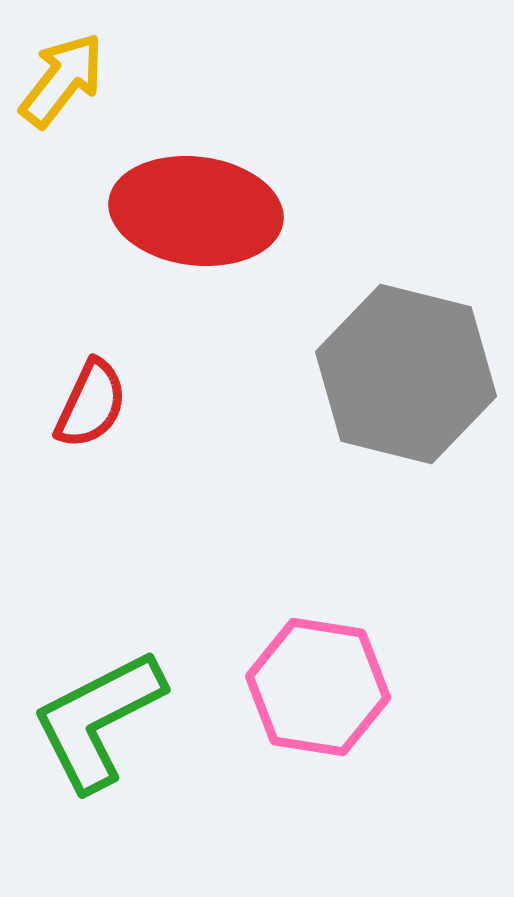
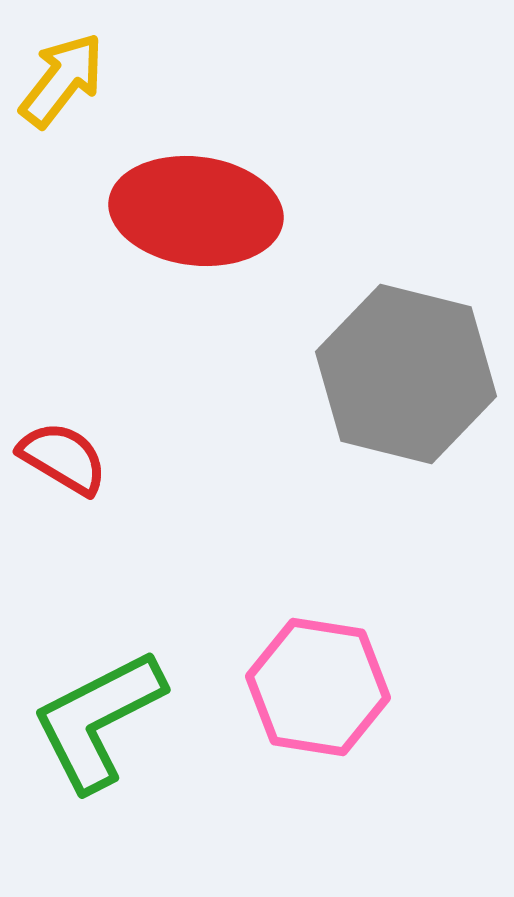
red semicircle: moved 28 px left, 54 px down; rotated 84 degrees counterclockwise
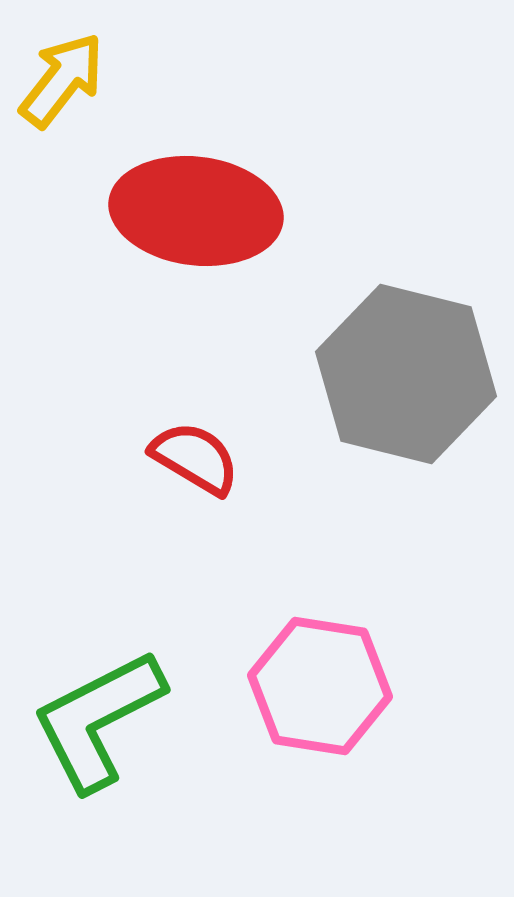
red semicircle: moved 132 px right
pink hexagon: moved 2 px right, 1 px up
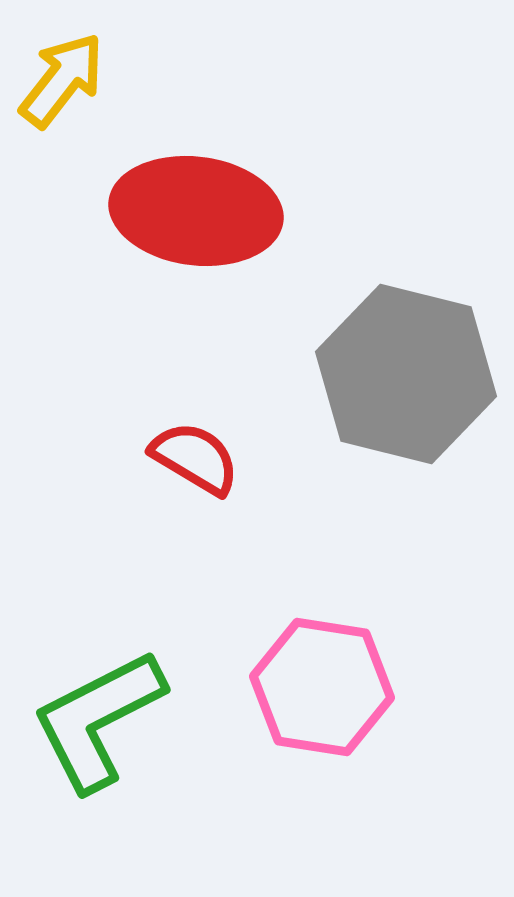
pink hexagon: moved 2 px right, 1 px down
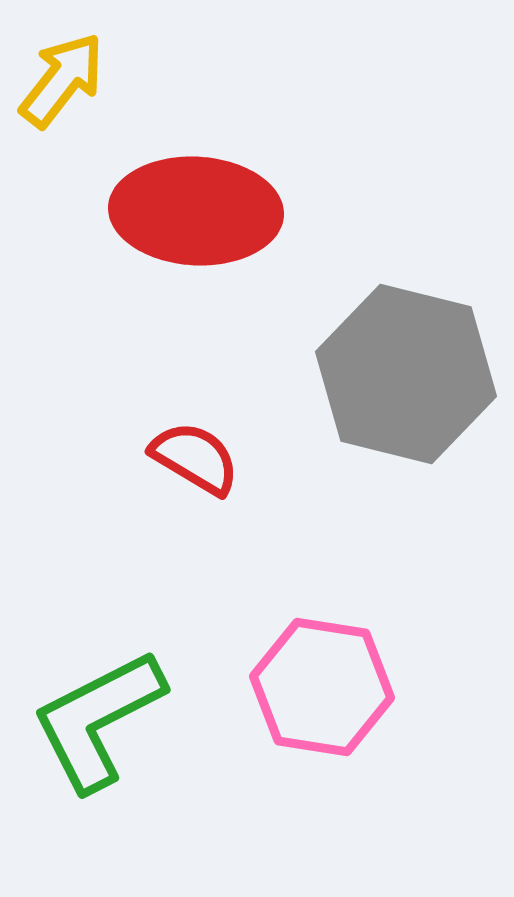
red ellipse: rotated 4 degrees counterclockwise
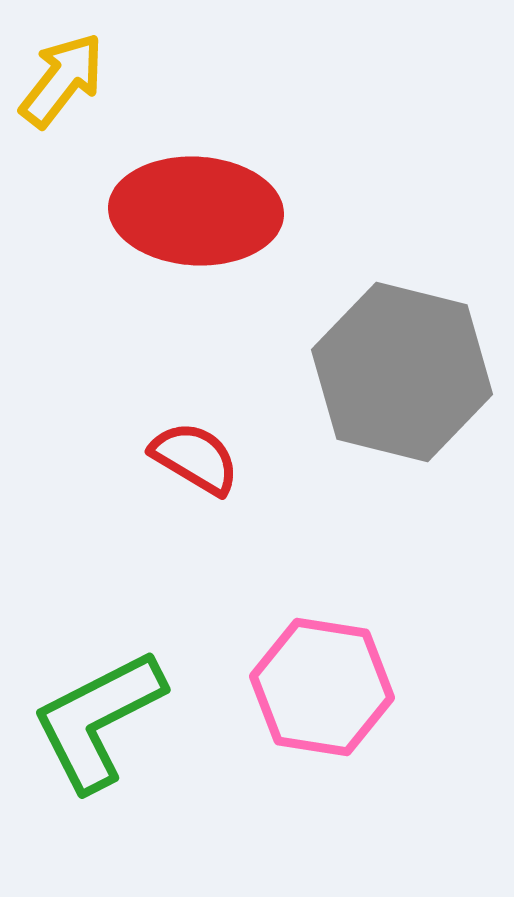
gray hexagon: moved 4 px left, 2 px up
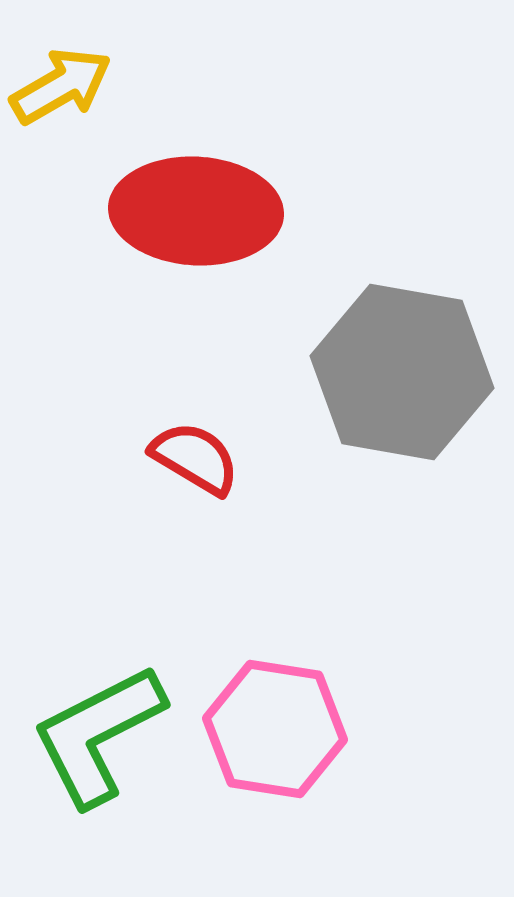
yellow arrow: moved 1 px left, 6 px down; rotated 22 degrees clockwise
gray hexagon: rotated 4 degrees counterclockwise
pink hexagon: moved 47 px left, 42 px down
green L-shape: moved 15 px down
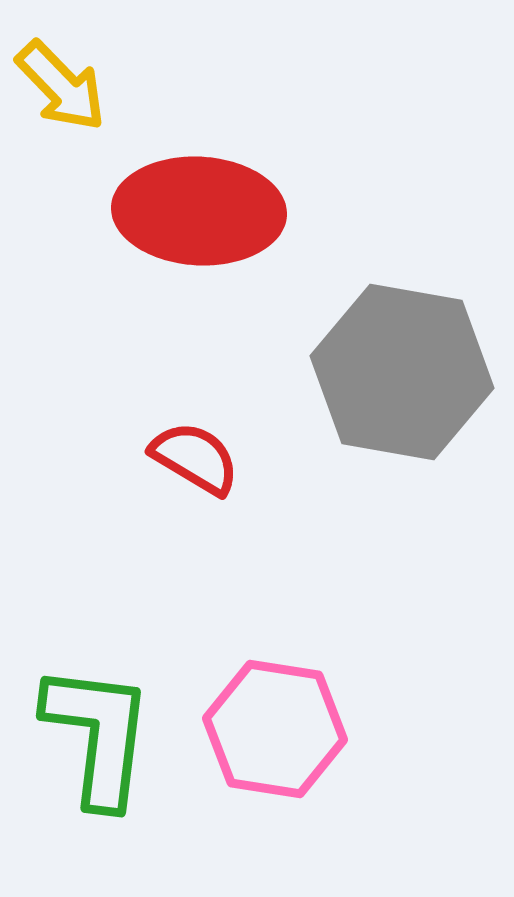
yellow arrow: rotated 76 degrees clockwise
red ellipse: moved 3 px right
green L-shape: rotated 124 degrees clockwise
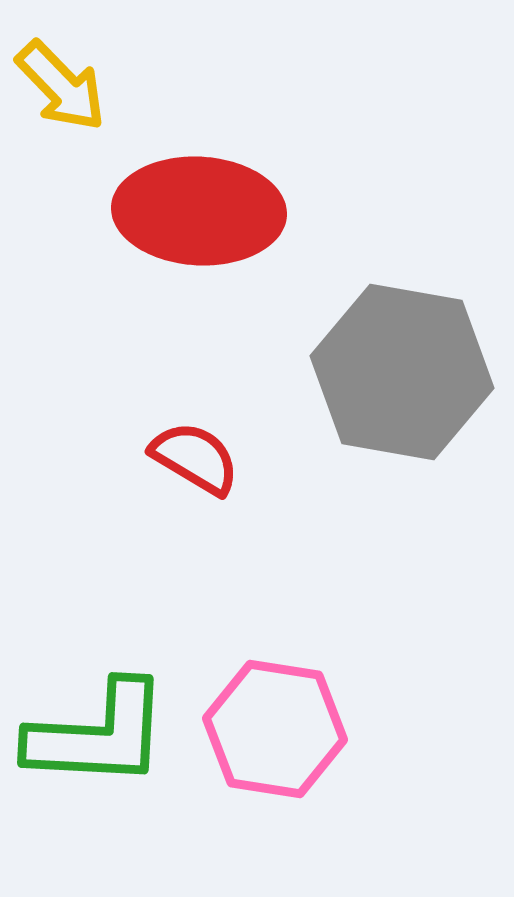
green L-shape: rotated 86 degrees clockwise
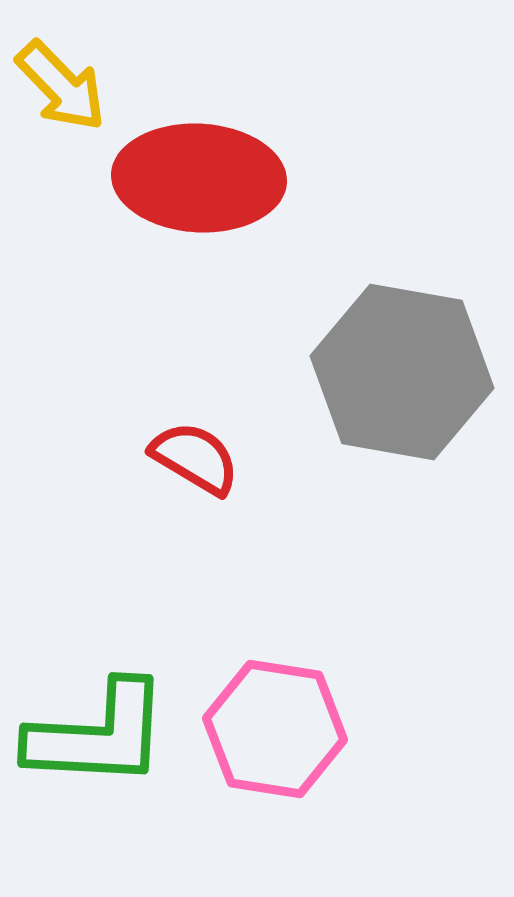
red ellipse: moved 33 px up
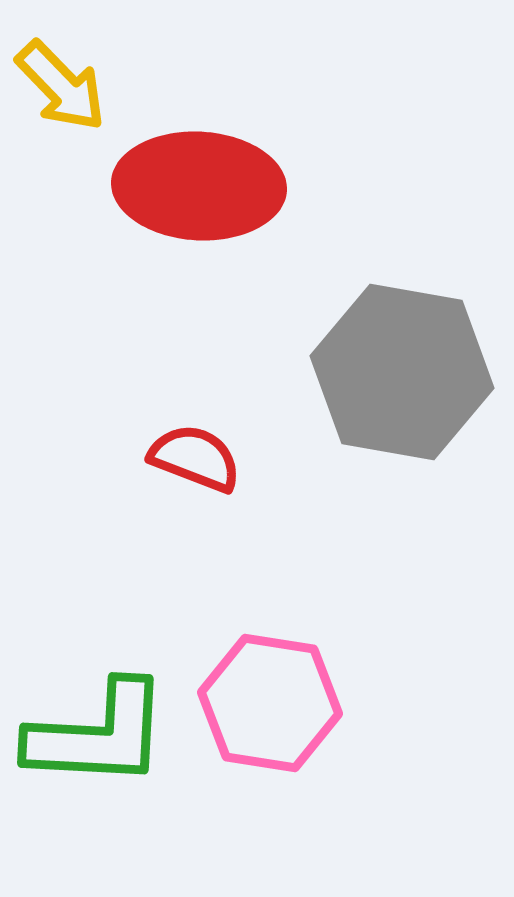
red ellipse: moved 8 px down
red semicircle: rotated 10 degrees counterclockwise
pink hexagon: moved 5 px left, 26 px up
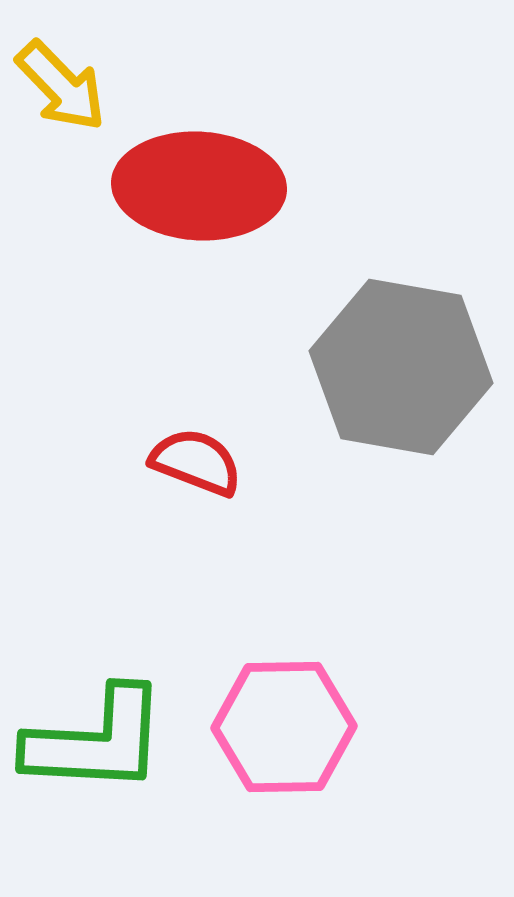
gray hexagon: moved 1 px left, 5 px up
red semicircle: moved 1 px right, 4 px down
pink hexagon: moved 14 px right, 24 px down; rotated 10 degrees counterclockwise
green L-shape: moved 2 px left, 6 px down
